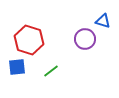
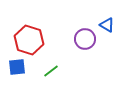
blue triangle: moved 4 px right, 4 px down; rotated 14 degrees clockwise
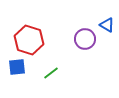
green line: moved 2 px down
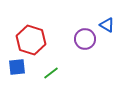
red hexagon: moved 2 px right
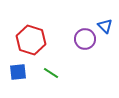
blue triangle: moved 2 px left, 1 px down; rotated 14 degrees clockwise
blue square: moved 1 px right, 5 px down
green line: rotated 70 degrees clockwise
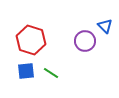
purple circle: moved 2 px down
blue square: moved 8 px right, 1 px up
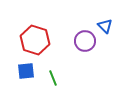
red hexagon: moved 4 px right
green line: moved 2 px right, 5 px down; rotated 35 degrees clockwise
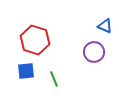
blue triangle: rotated 21 degrees counterclockwise
purple circle: moved 9 px right, 11 px down
green line: moved 1 px right, 1 px down
